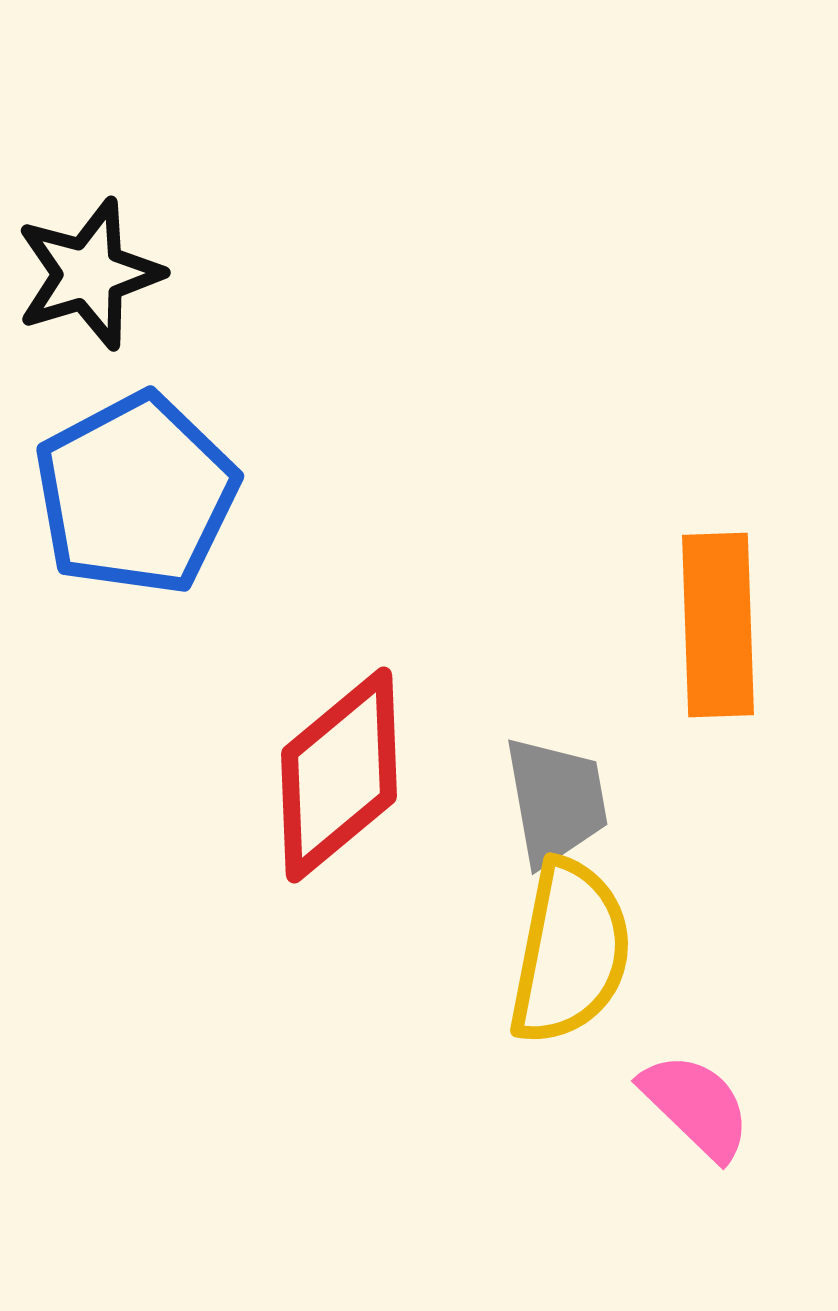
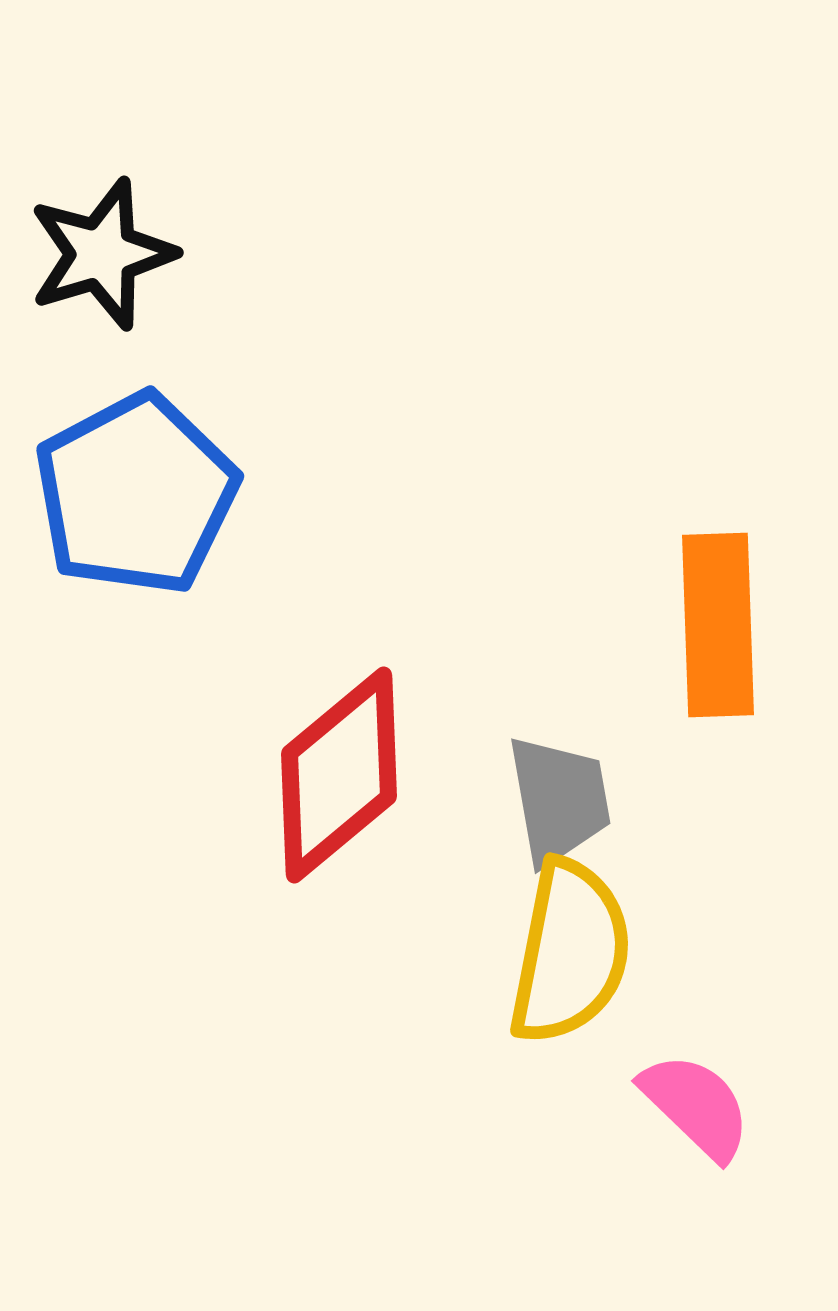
black star: moved 13 px right, 20 px up
gray trapezoid: moved 3 px right, 1 px up
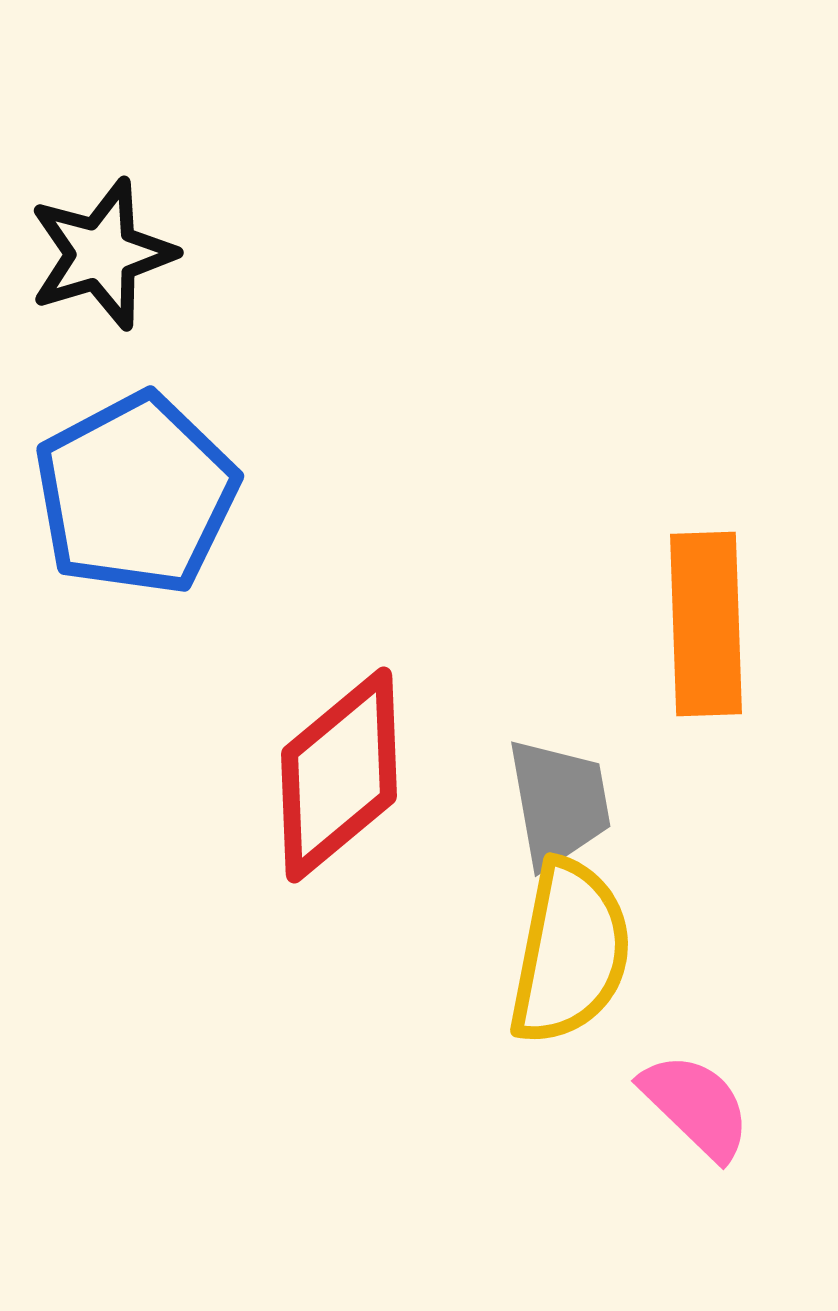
orange rectangle: moved 12 px left, 1 px up
gray trapezoid: moved 3 px down
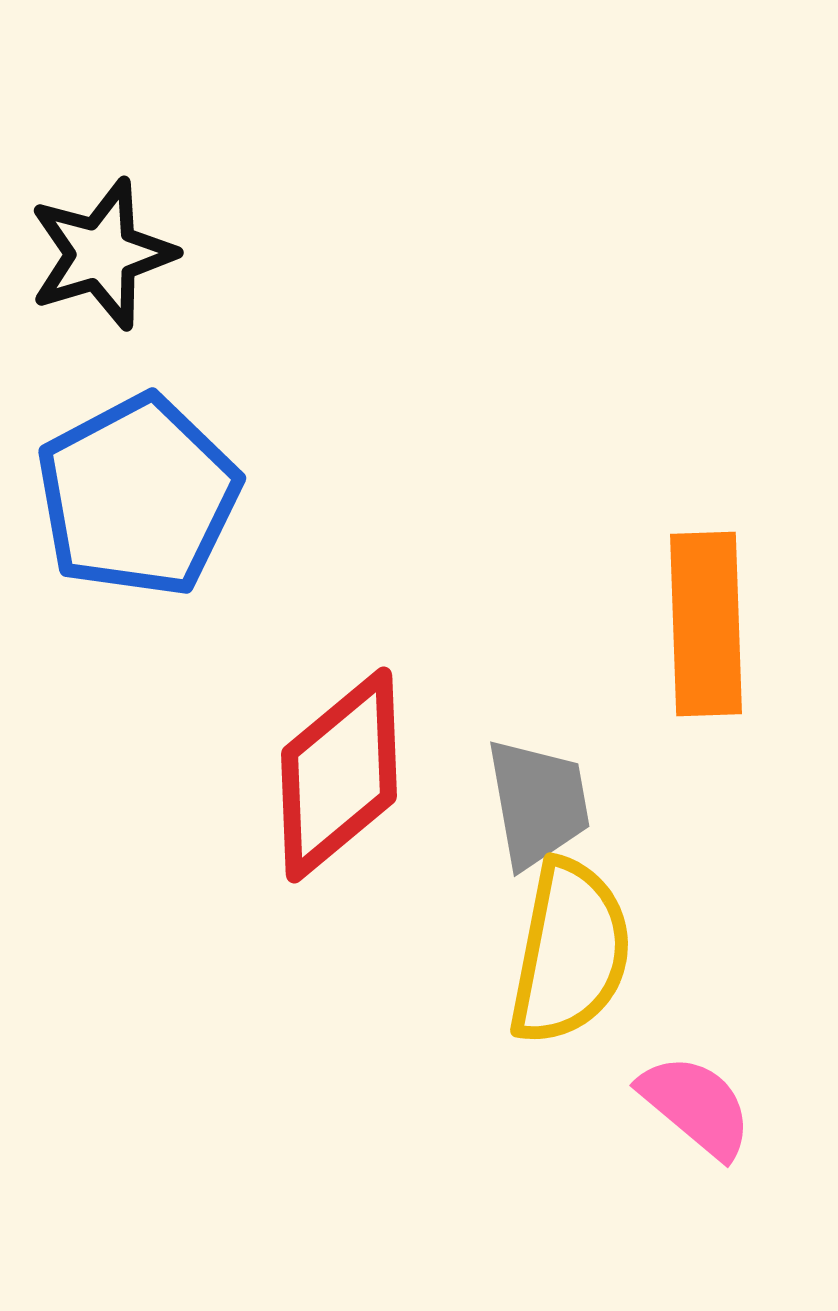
blue pentagon: moved 2 px right, 2 px down
gray trapezoid: moved 21 px left
pink semicircle: rotated 4 degrees counterclockwise
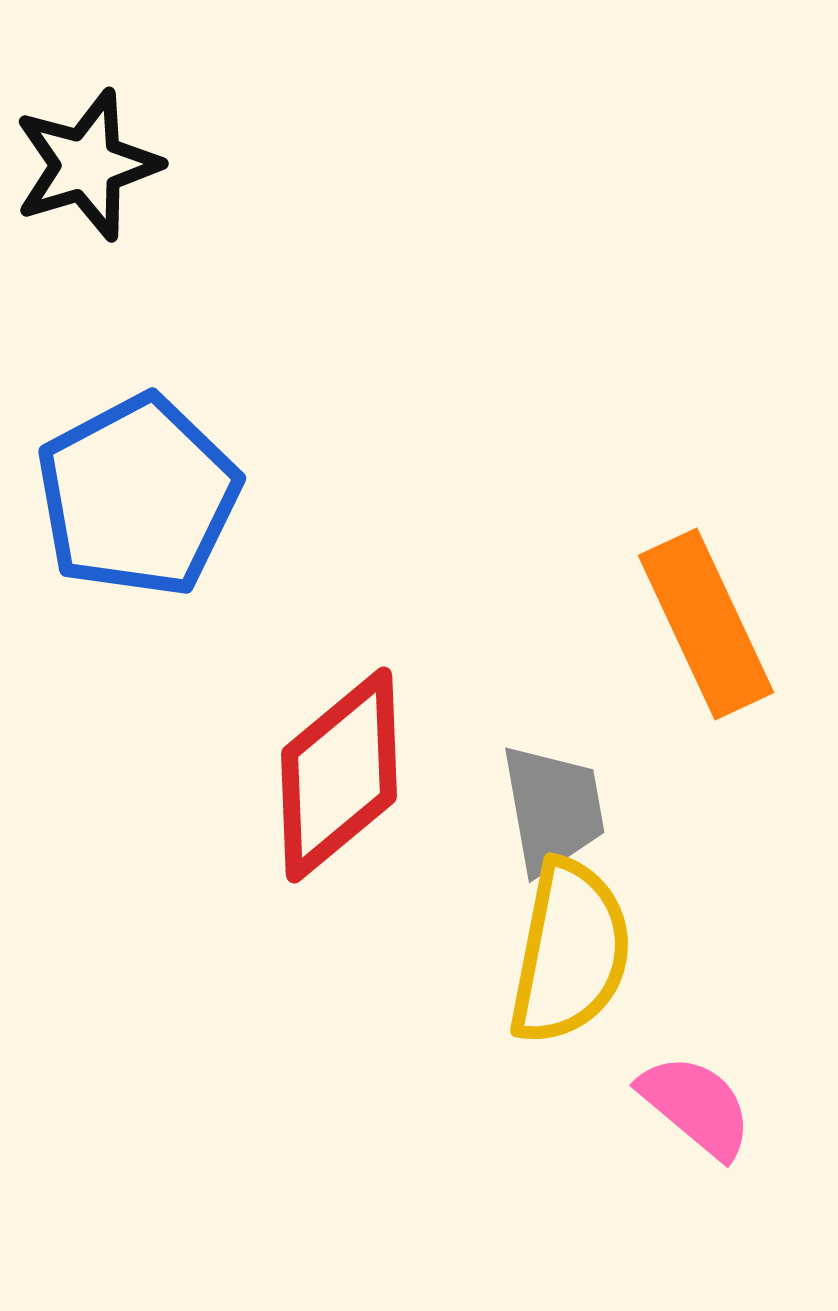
black star: moved 15 px left, 89 px up
orange rectangle: rotated 23 degrees counterclockwise
gray trapezoid: moved 15 px right, 6 px down
